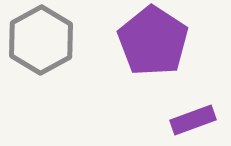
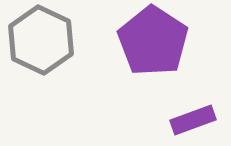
gray hexagon: rotated 6 degrees counterclockwise
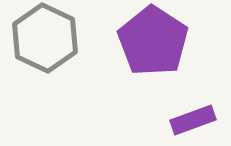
gray hexagon: moved 4 px right, 2 px up
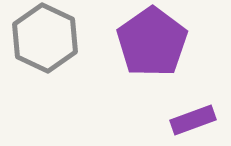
purple pentagon: moved 1 px left, 1 px down; rotated 4 degrees clockwise
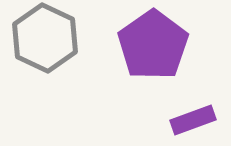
purple pentagon: moved 1 px right, 3 px down
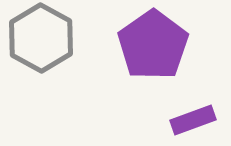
gray hexagon: moved 4 px left; rotated 4 degrees clockwise
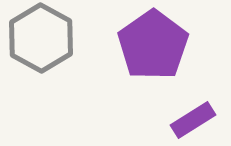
purple rectangle: rotated 12 degrees counterclockwise
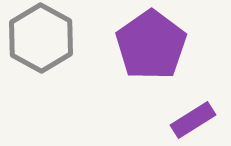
purple pentagon: moved 2 px left
